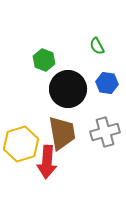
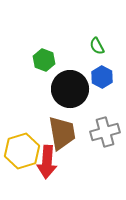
blue hexagon: moved 5 px left, 6 px up; rotated 20 degrees clockwise
black circle: moved 2 px right
yellow hexagon: moved 1 px right, 7 px down
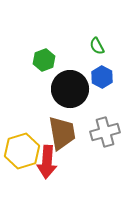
green hexagon: rotated 20 degrees clockwise
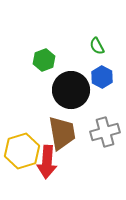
black circle: moved 1 px right, 1 px down
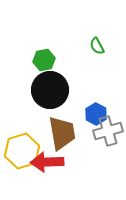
green hexagon: rotated 10 degrees clockwise
blue hexagon: moved 6 px left, 37 px down
black circle: moved 21 px left
gray cross: moved 3 px right, 1 px up
red arrow: rotated 84 degrees clockwise
